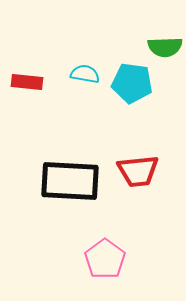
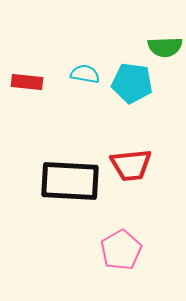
red trapezoid: moved 7 px left, 6 px up
pink pentagon: moved 16 px right, 9 px up; rotated 6 degrees clockwise
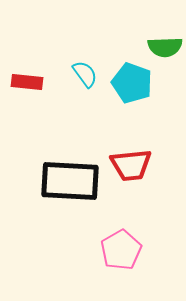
cyan semicircle: rotated 44 degrees clockwise
cyan pentagon: rotated 12 degrees clockwise
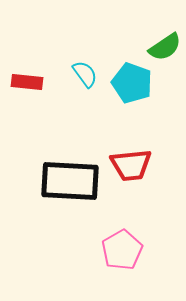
green semicircle: rotated 32 degrees counterclockwise
pink pentagon: moved 1 px right
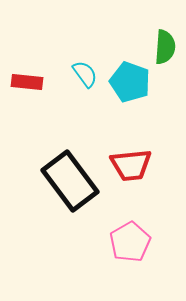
green semicircle: rotated 52 degrees counterclockwise
cyan pentagon: moved 2 px left, 1 px up
black rectangle: rotated 50 degrees clockwise
pink pentagon: moved 8 px right, 8 px up
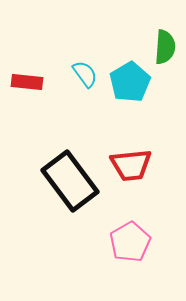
cyan pentagon: rotated 21 degrees clockwise
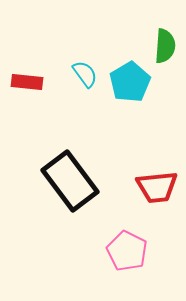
green semicircle: moved 1 px up
red trapezoid: moved 26 px right, 22 px down
pink pentagon: moved 3 px left, 9 px down; rotated 15 degrees counterclockwise
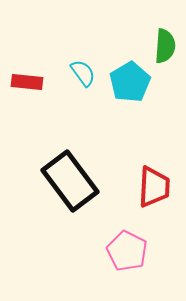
cyan semicircle: moved 2 px left, 1 px up
red trapezoid: moved 3 px left; rotated 81 degrees counterclockwise
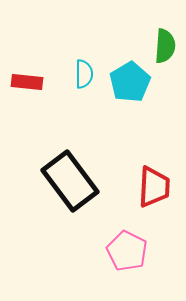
cyan semicircle: moved 1 px right, 1 px down; rotated 36 degrees clockwise
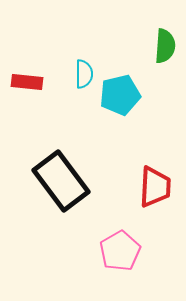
cyan pentagon: moved 10 px left, 13 px down; rotated 18 degrees clockwise
black rectangle: moved 9 px left
red trapezoid: moved 1 px right
pink pentagon: moved 7 px left; rotated 15 degrees clockwise
